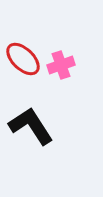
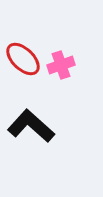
black L-shape: rotated 15 degrees counterclockwise
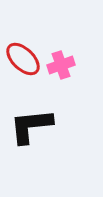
black L-shape: rotated 48 degrees counterclockwise
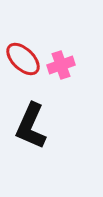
black L-shape: rotated 60 degrees counterclockwise
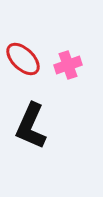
pink cross: moved 7 px right
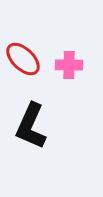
pink cross: moved 1 px right; rotated 20 degrees clockwise
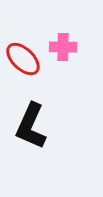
pink cross: moved 6 px left, 18 px up
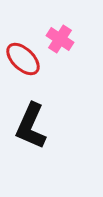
pink cross: moved 3 px left, 8 px up; rotated 32 degrees clockwise
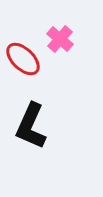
pink cross: rotated 8 degrees clockwise
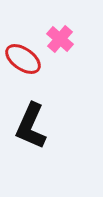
red ellipse: rotated 9 degrees counterclockwise
